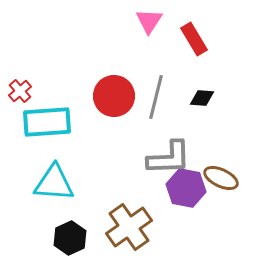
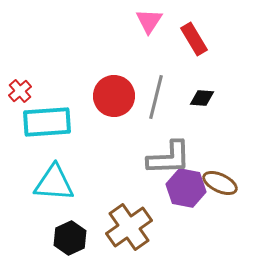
brown ellipse: moved 1 px left, 5 px down
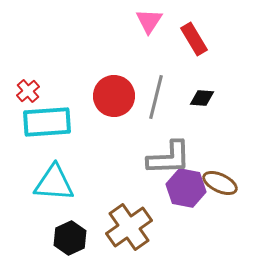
red cross: moved 8 px right
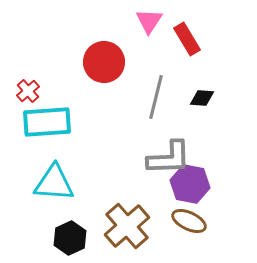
red rectangle: moved 7 px left
red circle: moved 10 px left, 34 px up
brown ellipse: moved 31 px left, 38 px down
purple hexagon: moved 4 px right, 4 px up
brown cross: moved 2 px left, 1 px up; rotated 6 degrees counterclockwise
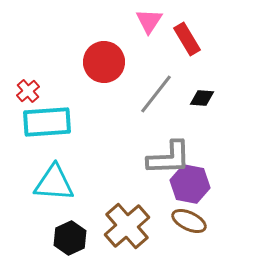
gray line: moved 3 px up; rotated 24 degrees clockwise
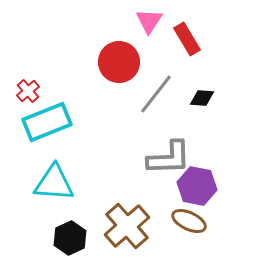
red circle: moved 15 px right
cyan rectangle: rotated 18 degrees counterclockwise
purple hexagon: moved 7 px right, 2 px down
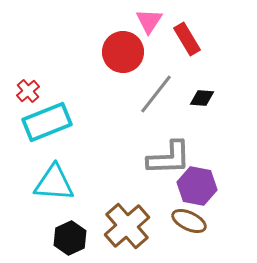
red circle: moved 4 px right, 10 px up
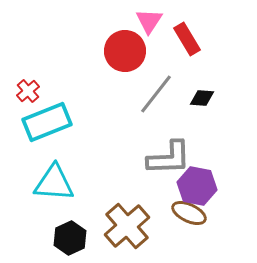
red circle: moved 2 px right, 1 px up
brown ellipse: moved 8 px up
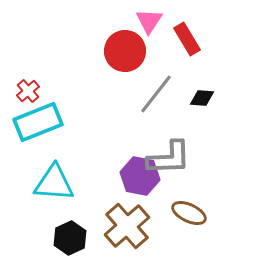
cyan rectangle: moved 9 px left
purple hexagon: moved 57 px left, 10 px up
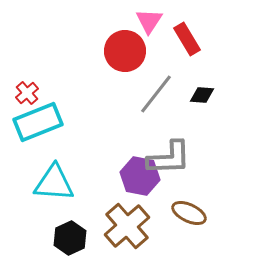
red cross: moved 1 px left, 2 px down
black diamond: moved 3 px up
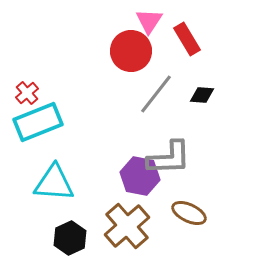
red circle: moved 6 px right
